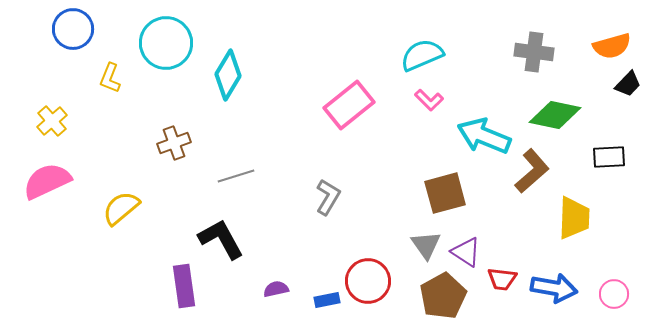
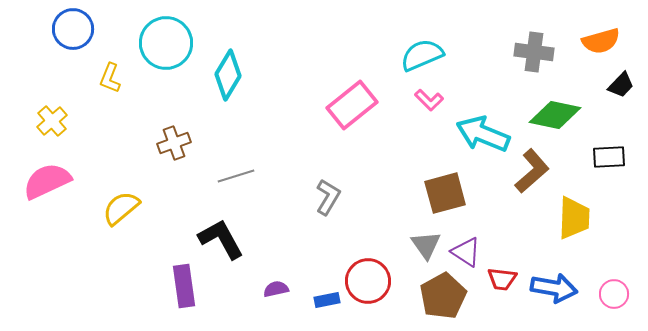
orange semicircle: moved 11 px left, 5 px up
black trapezoid: moved 7 px left, 1 px down
pink rectangle: moved 3 px right
cyan arrow: moved 1 px left, 2 px up
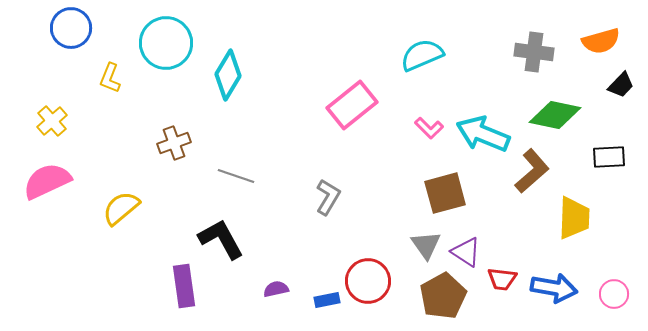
blue circle: moved 2 px left, 1 px up
pink L-shape: moved 28 px down
gray line: rotated 36 degrees clockwise
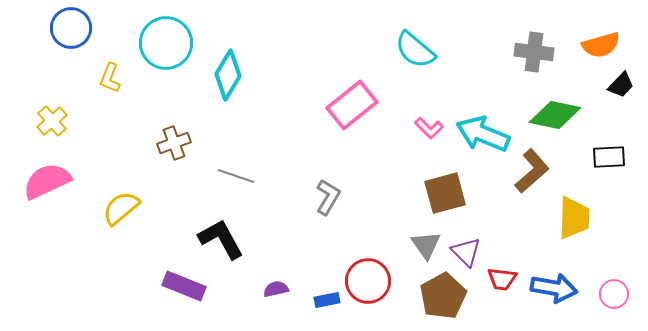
orange semicircle: moved 4 px down
cyan semicircle: moved 7 px left, 5 px up; rotated 117 degrees counterclockwise
purple triangle: rotated 12 degrees clockwise
purple rectangle: rotated 60 degrees counterclockwise
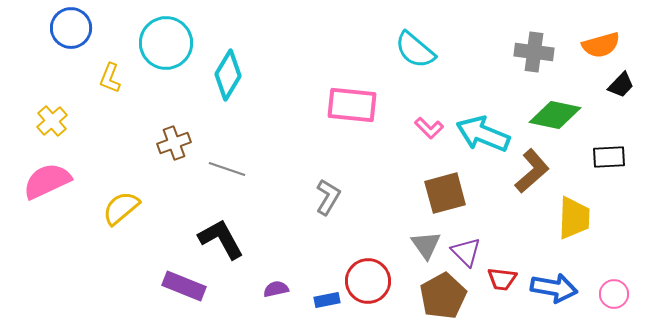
pink rectangle: rotated 45 degrees clockwise
gray line: moved 9 px left, 7 px up
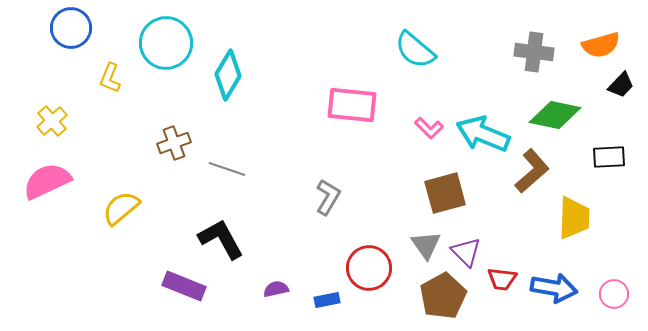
red circle: moved 1 px right, 13 px up
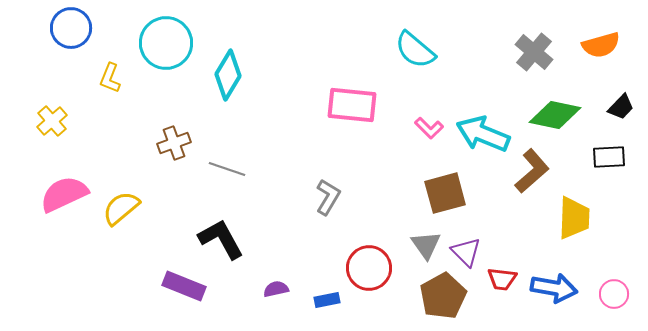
gray cross: rotated 33 degrees clockwise
black trapezoid: moved 22 px down
pink semicircle: moved 17 px right, 13 px down
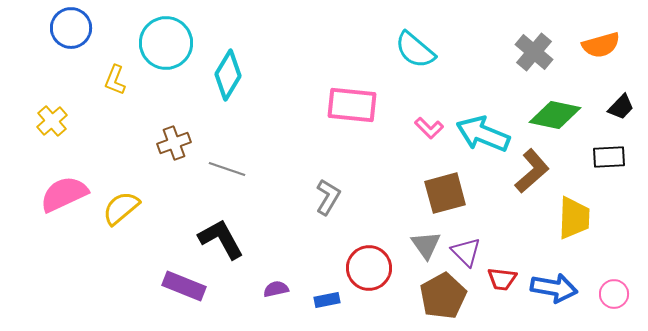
yellow L-shape: moved 5 px right, 2 px down
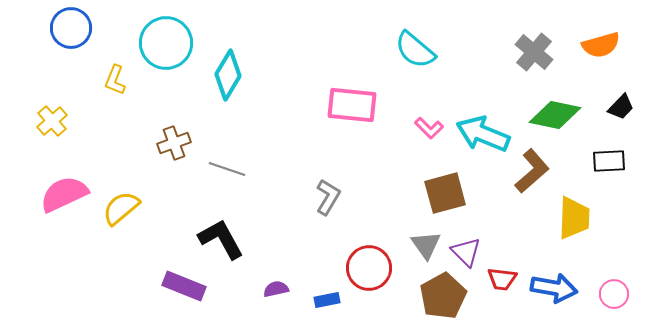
black rectangle: moved 4 px down
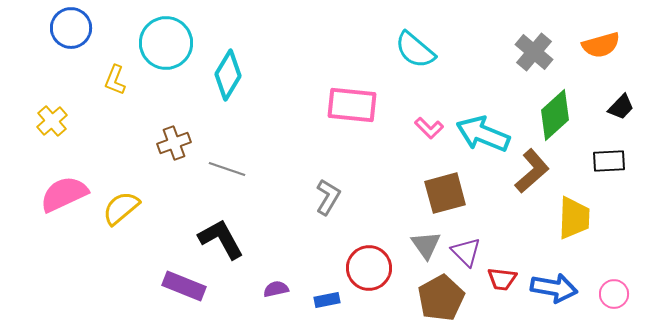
green diamond: rotated 54 degrees counterclockwise
brown pentagon: moved 2 px left, 2 px down
